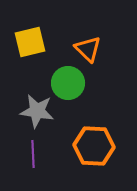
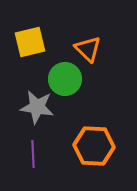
green circle: moved 3 px left, 4 px up
gray star: moved 4 px up
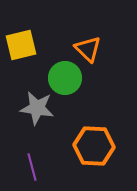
yellow square: moved 9 px left, 3 px down
green circle: moved 1 px up
gray star: moved 1 px down
purple line: moved 1 px left, 13 px down; rotated 12 degrees counterclockwise
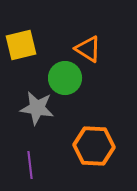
orange triangle: rotated 12 degrees counterclockwise
purple line: moved 2 px left, 2 px up; rotated 8 degrees clockwise
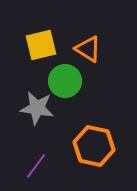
yellow square: moved 20 px right
green circle: moved 3 px down
orange hexagon: rotated 9 degrees clockwise
purple line: moved 6 px right, 1 px down; rotated 44 degrees clockwise
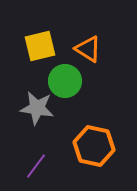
yellow square: moved 1 px left, 1 px down
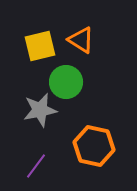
orange triangle: moved 7 px left, 9 px up
green circle: moved 1 px right, 1 px down
gray star: moved 3 px right, 2 px down; rotated 20 degrees counterclockwise
